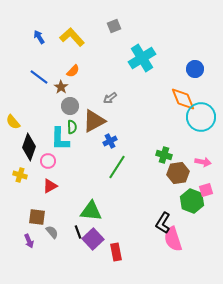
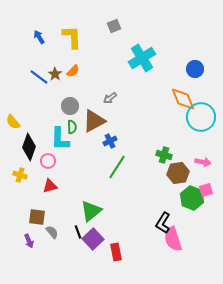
yellow L-shape: rotated 40 degrees clockwise
brown star: moved 6 px left, 13 px up
red triangle: rotated 14 degrees clockwise
green hexagon: moved 3 px up
green triangle: rotated 45 degrees counterclockwise
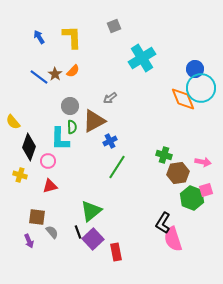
cyan circle: moved 29 px up
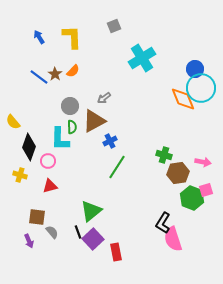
gray arrow: moved 6 px left
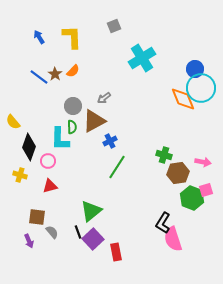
gray circle: moved 3 px right
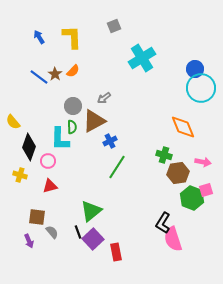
orange diamond: moved 28 px down
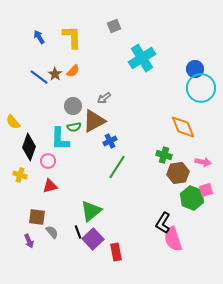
green semicircle: moved 2 px right; rotated 80 degrees clockwise
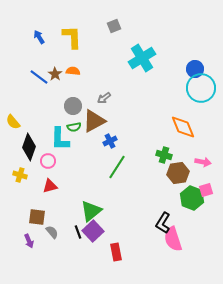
orange semicircle: rotated 128 degrees counterclockwise
purple square: moved 8 px up
